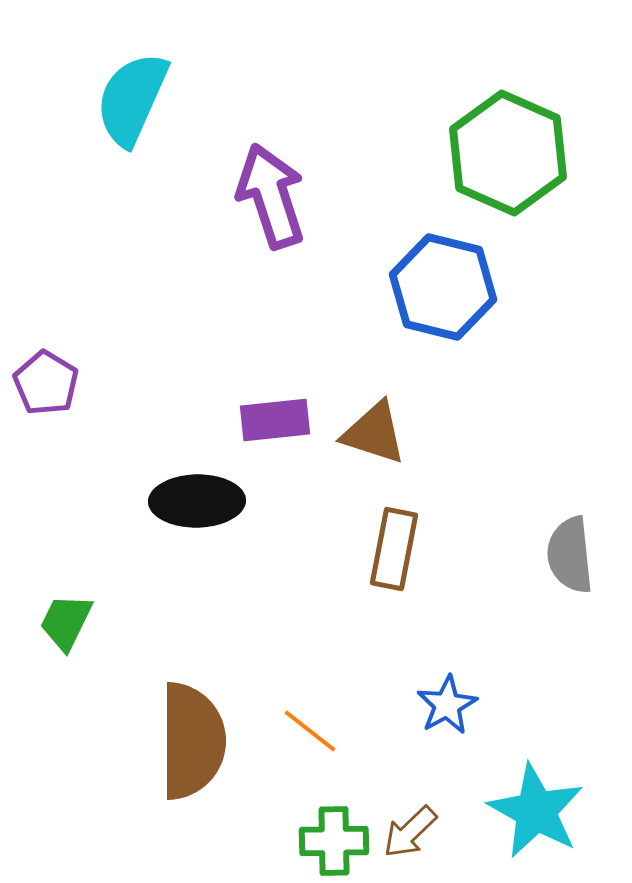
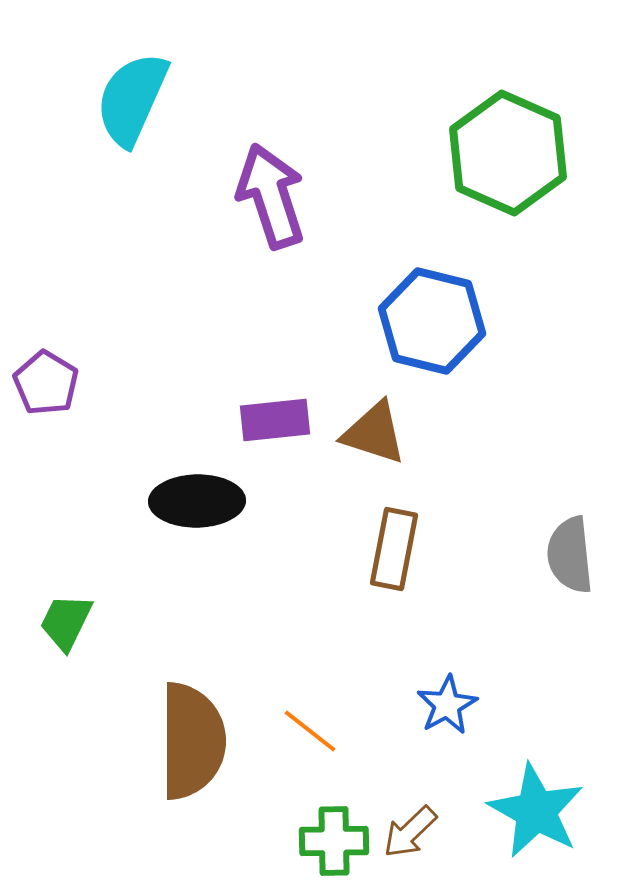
blue hexagon: moved 11 px left, 34 px down
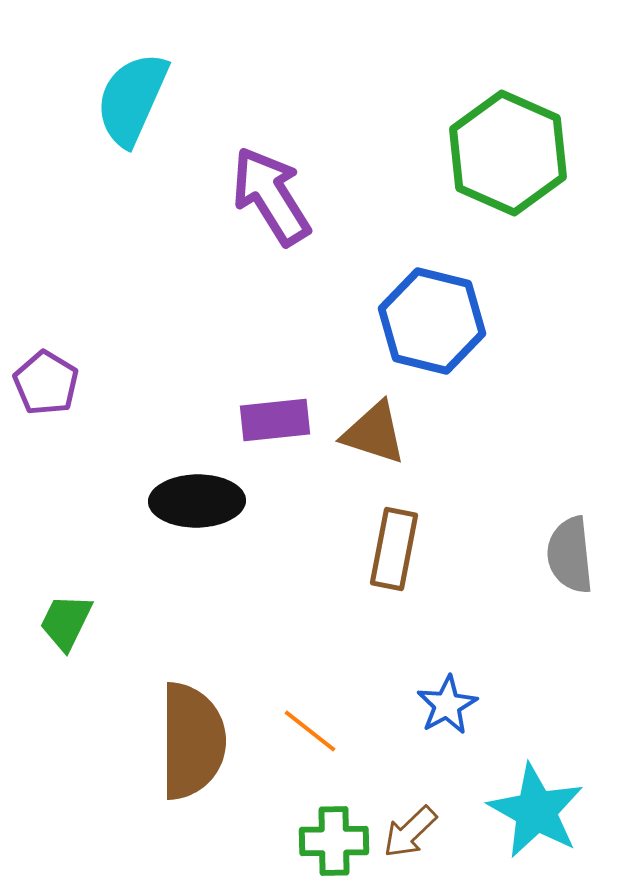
purple arrow: rotated 14 degrees counterclockwise
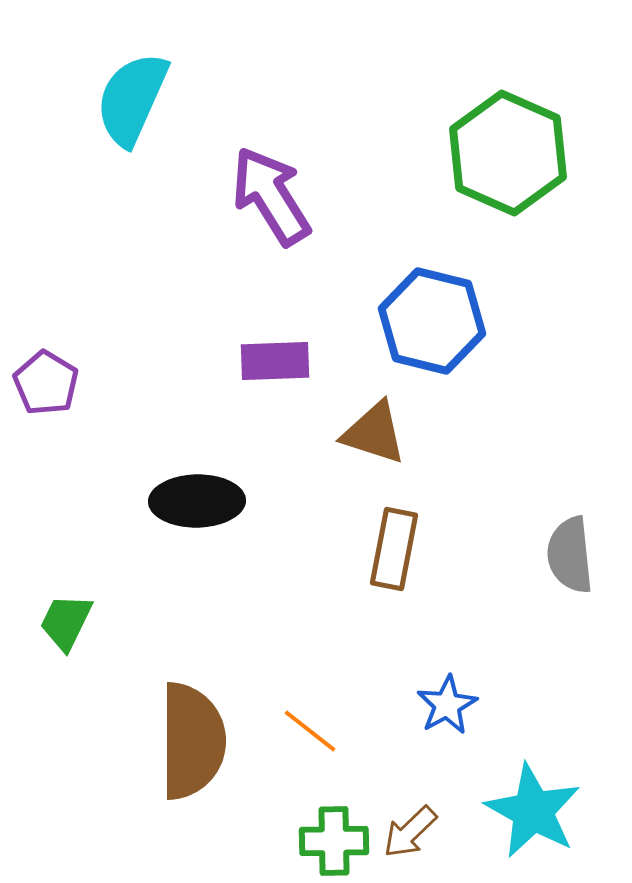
purple rectangle: moved 59 px up; rotated 4 degrees clockwise
cyan star: moved 3 px left
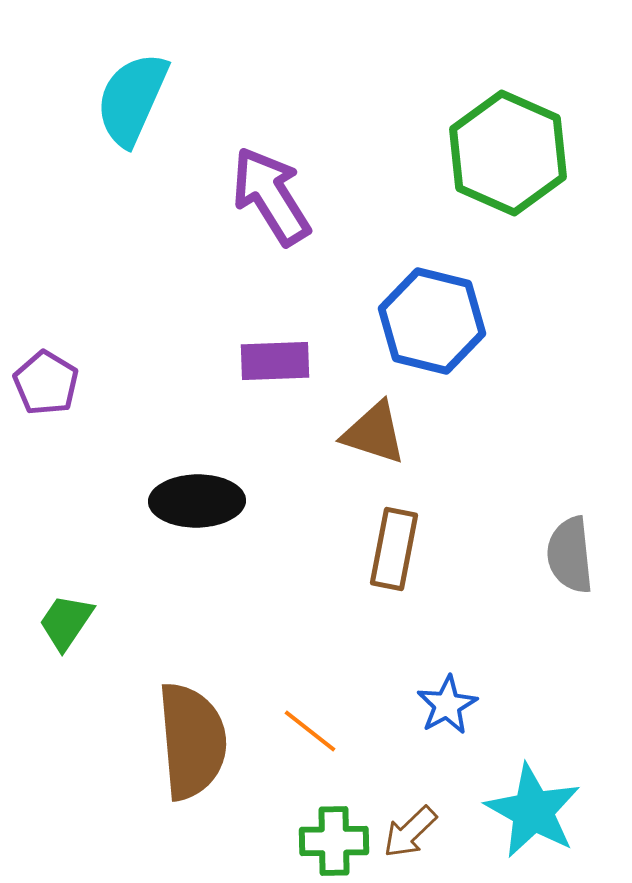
green trapezoid: rotated 8 degrees clockwise
brown semicircle: rotated 5 degrees counterclockwise
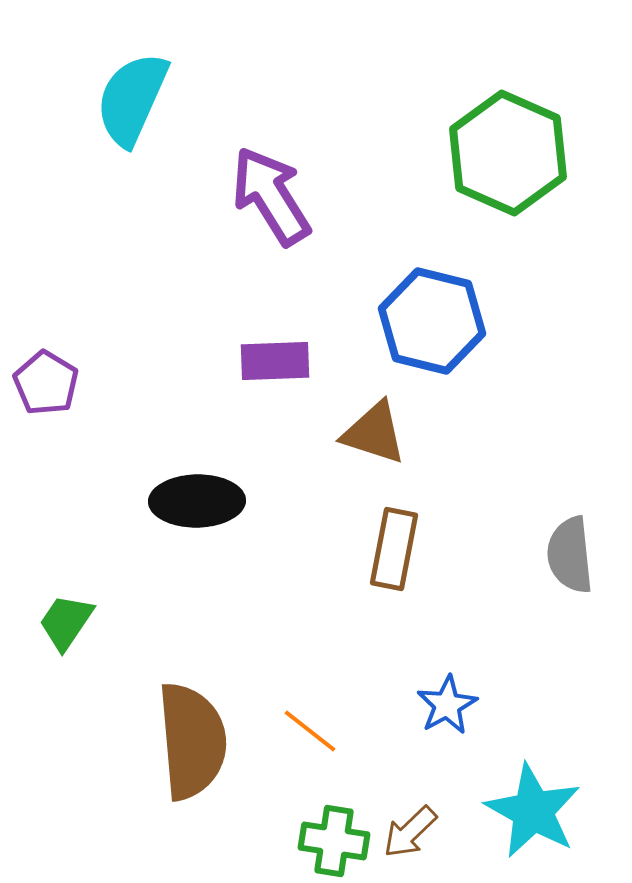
green cross: rotated 10 degrees clockwise
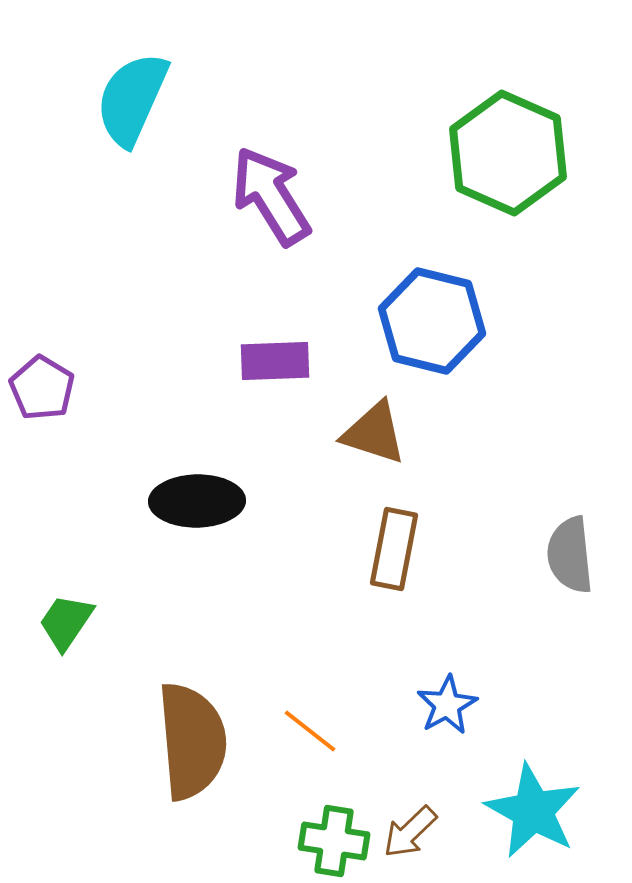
purple pentagon: moved 4 px left, 5 px down
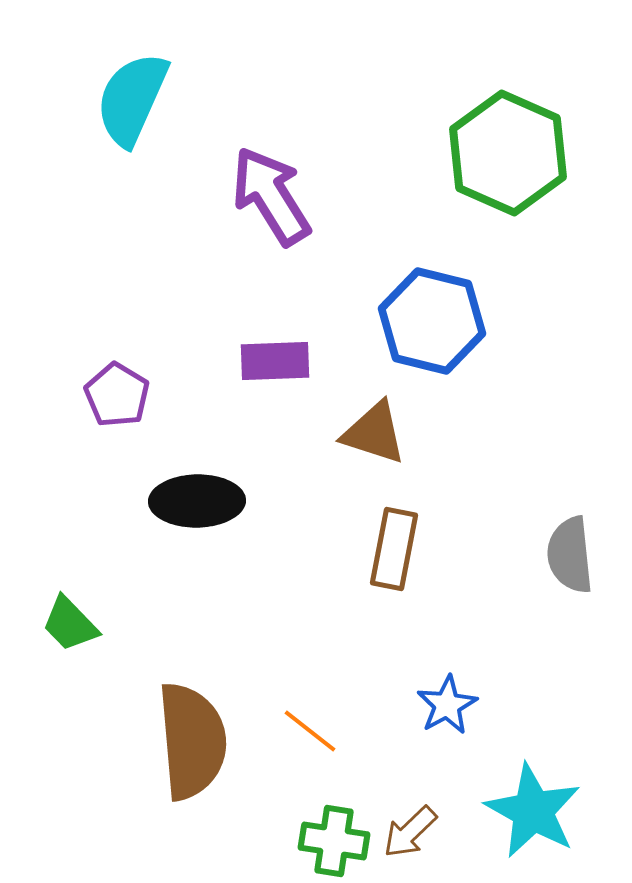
purple pentagon: moved 75 px right, 7 px down
green trapezoid: moved 4 px right, 2 px down; rotated 78 degrees counterclockwise
